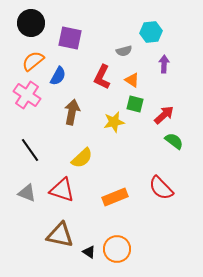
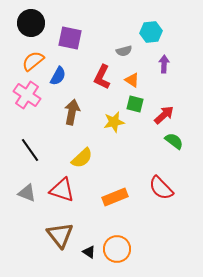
brown triangle: rotated 40 degrees clockwise
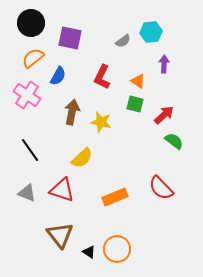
gray semicircle: moved 1 px left, 10 px up; rotated 21 degrees counterclockwise
orange semicircle: moved 3 px up
orange triangle: moved 6 px right, 1 px down
yellow star: moved 13 px left; rotated 25 degrees clockwise
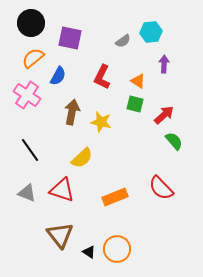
green semicircle: rotated 12 degrees clockwise
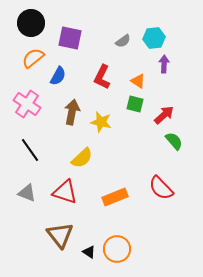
cyan hexagon: moved 3 px right, 6 px down
pink cross: moved 9 px down
red triangle: moved 3 px right, 2 px down
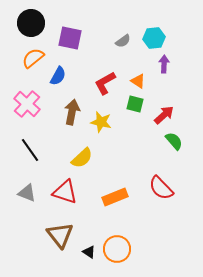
red L-shape: moved 3 px right, 6 px down; rotated 35 degrees clockwise
pink cross: rotated 8 degrees clockwise
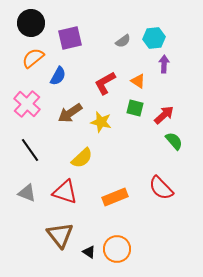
purple square: rotated 25 degrees counterclockwise
green square: moved 4 px down
brown arrow: moved 2 px left, 1 px down; rotated 135 degrees counterclockwise
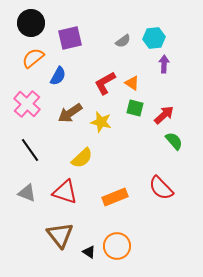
orange triangle: moved 6 px left, 2 px down
orange circle: moved 3 px up
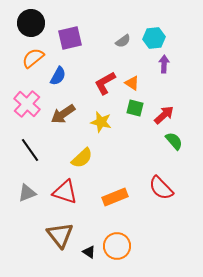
brown arrow: moved 7 px left, 1 px down
gray triangle: rotated 42 degrees counterclockwise
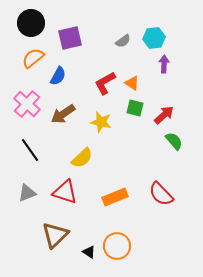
red semicircle: moved 6 px down
brown triangle: moved 5 px left; rotated 24 degrees clockwise
